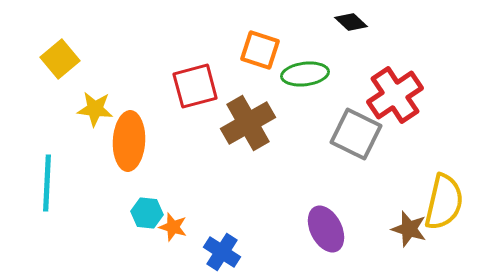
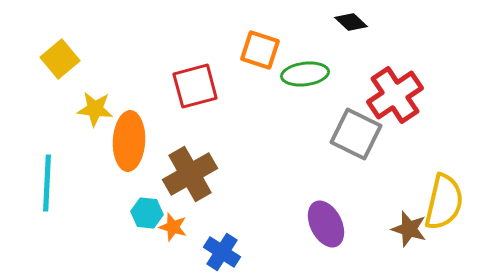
brown cross: moved 58 px left, 51 px down
purple ellipse: moved 5 px up
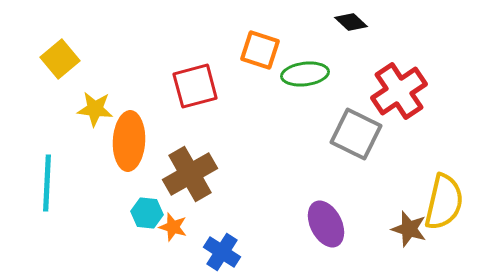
red cross: moved 4 px right, 4 px up
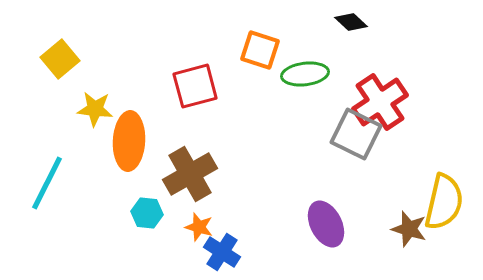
red cross: moved 19 px left, 11 px down
cyan line: rotated 24 degrees clockwise
orange star: moved 26 px right
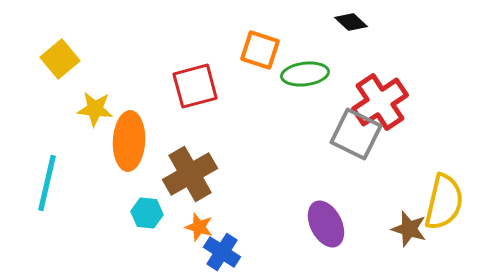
cyan line: rotated 14 degrees counterclockwise
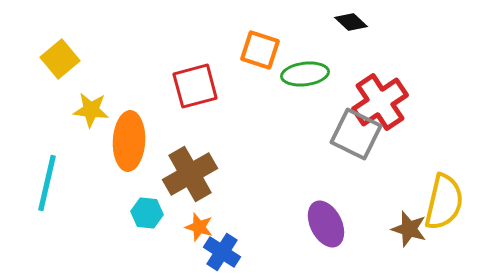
yellow star: moved 4 px left, 1 px down
